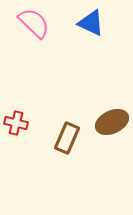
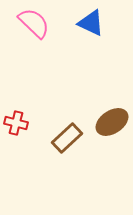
brown ellipse: rotated 8 degrees counterclockwise
brown rectangle: rotated 24 degrees clockwise
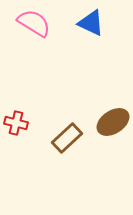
pink semicircle: rotated 12 degrees counterclockwise
brown ellipse: moved 1 px right
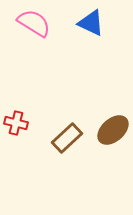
brown ellipse: moved 8 px down; rotated 8 degrees counterclockwise
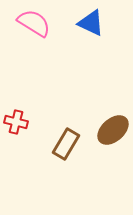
red cross: moved 1 px up
brown rectangle: moved 1 px left, 6 px down; rotated 16 degrees counterclockwise
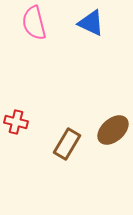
pink semicircle: rotated 136 degrees counterclockwise
brown rectangle: moved 1 px right
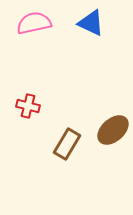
pink semicircle: rotated 92 degrees clockwise
red cross: moved 12 px right, 16 px up
